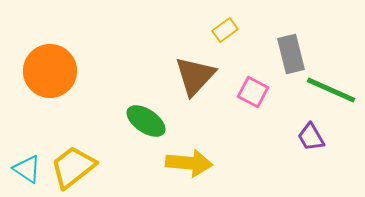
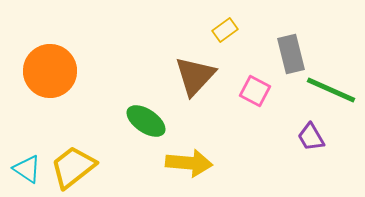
pink square: moved 2 px right, 1 px up
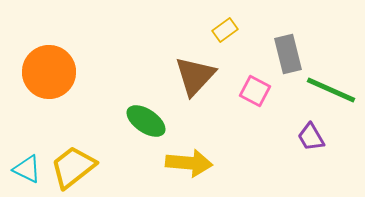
gray rectangle: moved 3 px left
orange circle: moved 1 px left, 1 px down
cyan triangle: rotated 8 degrees counterclockwise
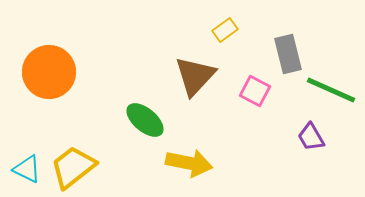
green ellipse: moved 1 px left, 1 px up; rotated 6 degrees clockwise
yellow arrow: rotated 6 degrees clockwise
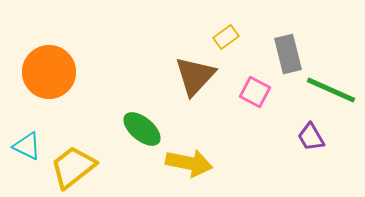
yellow rectangle: moved 1 px right, 7 px down
pink square: moved 1 px down
green ellipse: moved 3 px left, 9 px down
cyan triangle: moved 23 px up
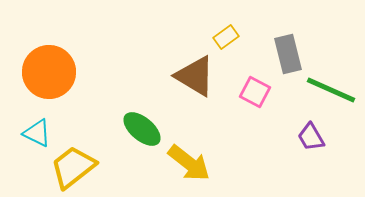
brown triangle: rotated 42 degrees counterclockwise
cyan triangle: moved 10 px right, 13 px up
yellow arrow: rotated 27 degrees clockwise
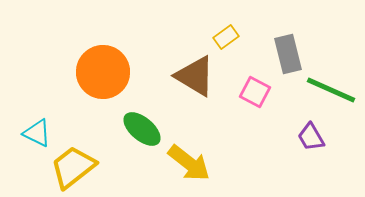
orange circle: moved 54 px right
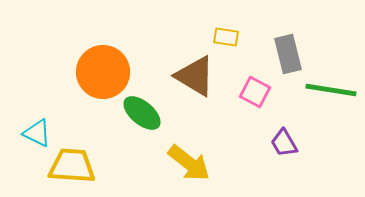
yellow rectangle: rotated 45 degrees clockwise
green line: rotated 15 degrees counterclockwise
green ellipse: moved 16 px up
purple trapezoid: moved 27 px left, 6 px down
yellow trapezoid: moved 1 px left, 1 px up; rotated 42 degrees clockwise
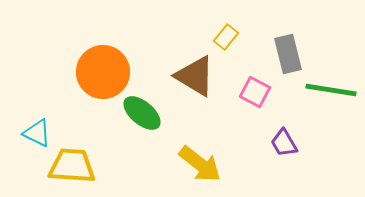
yellow rectangle: rotated 60 degrees counterclockwise
yellow arrow: moved 11 px right, 1 px down
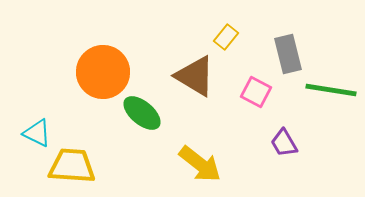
pink square: moved 1 px right
